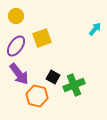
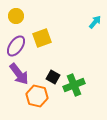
cyan arrow: moved 7 px up
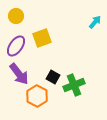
orange hexagon: rotated 15 degrees clockwise
